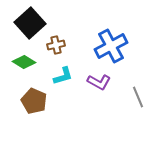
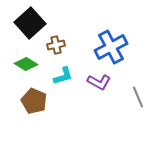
blue cross: moved 1 px down
green diamond: moved 2 px right, 2 px down
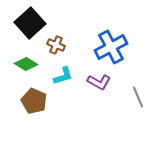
brown cross: rotated 36 degrees clockwise
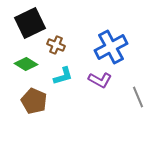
black square: rotated 16 degrees clockwise
purple L-shape: moved 1 px right, 2 px up
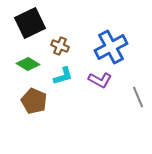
brown cross: moved 4 px right, 1 px down
green diamond: moved 2 px right
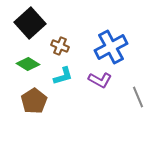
black square: rotated 16 degrees counterclockwise
brown pentagon: rotated 15 degrees clockwise
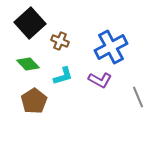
brown cross: moved 5 px up
green diamond: rotated 15 degrees clockwise
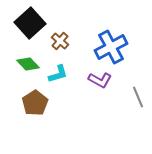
brown cross: rotated 18 degrees clockwise
cyan L-shape: moved 5 px left, 2 px up
brown pentagon: moved 1 px right, 2 px down
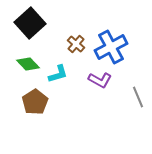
brown cross: moved 16 px right, 3 px down
brown pentagon: moved 1 px up
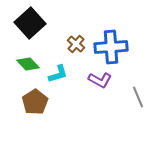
blue cross: rotated 24 degrees clockwise
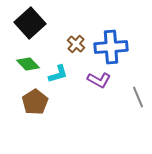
purple L-shape: moved 1 px left
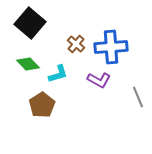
black square: rotated 8 degrees counterclockwise
brown pentagon: moved 7 px right, 3 px down
